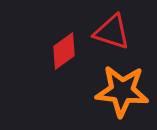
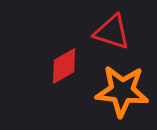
red diamond: moved 15 px down; rotated 6 degrees clockwise
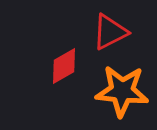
red triangle: moved 2 px left; rotated 45 degrees counterclockwise
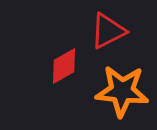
red triangle: moved 2 px left, 1 px up
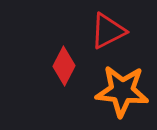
red diamond: rotated 33 degrees counterclockwise
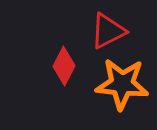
orange star: moved 7 px up
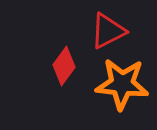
red diamond: rotated 9 degrees clockwise
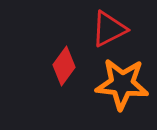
red triangle: moved 1 px right, 2 px up
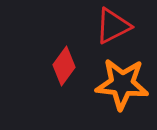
red triangle: moved 4 px right, 3 px up
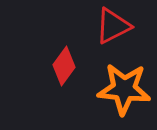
orange star: moved 2 px right, 5 px down
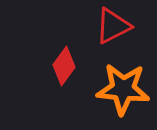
orange star: moved 1 px left
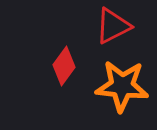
orange star: moved 1 px left, 3 px up
